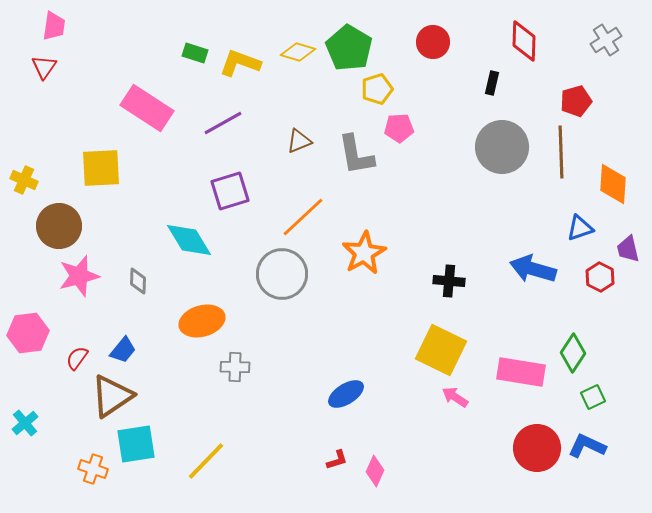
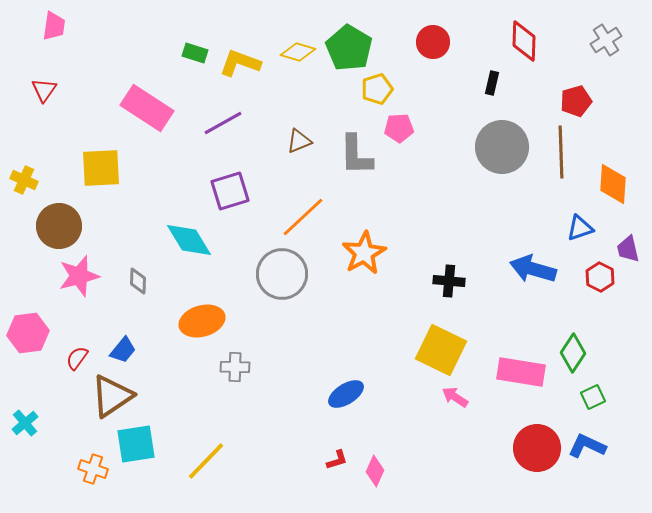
red triangle at (44, 67): moved 23 px down
gray L-shape at (356, 155): rotated 9 degrees clockwise
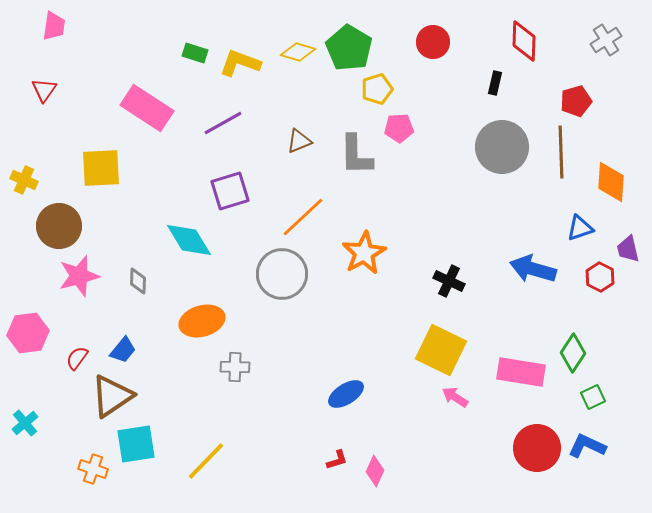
black rectangle at (492, 83): moved 3 px right
orange diamond at (613, 184): moved 2 px left, 2 px up
black cross at (449, 281): rotated 20 degrees clockwise
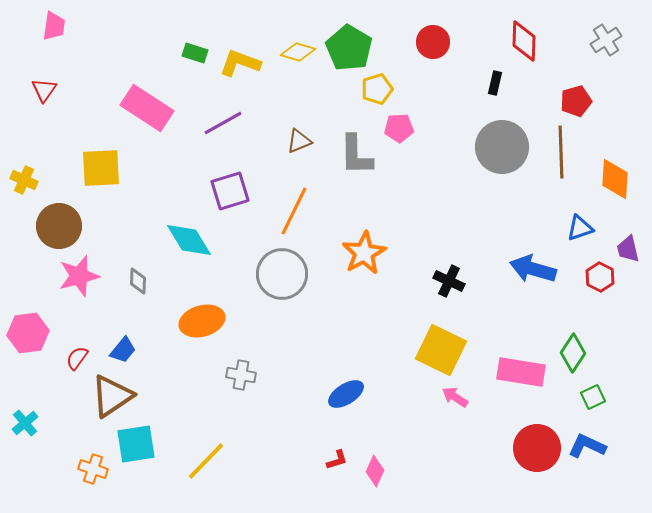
orange diamond at (611, 182): moved 4 px right, 3 px up
orange line at (303, 217): moved 9 px left, 6 px up; rotated 21 degrees counterclockwise
gray cross at (235, 367): moved 6 px right, 8 px down; rotated 8 degrees clockwise
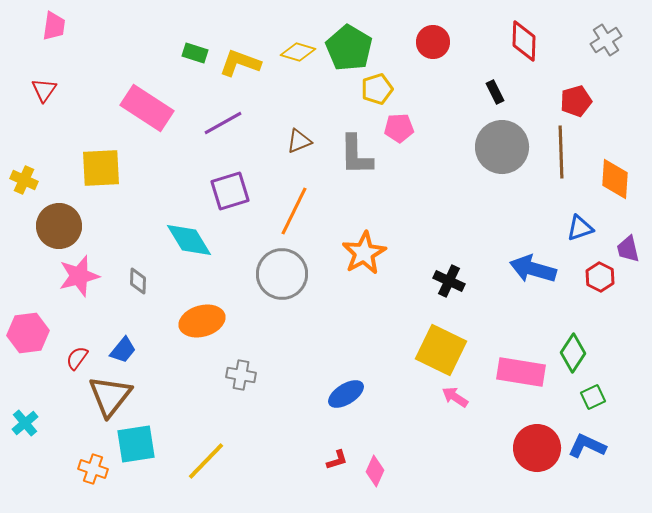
black rectangle at (495, 83): moved 9 px down; rotated 40 degrees counterclockwise
brown triangle at (112, 396): moved 2 px left; rotated 18 degrees counterclockwise
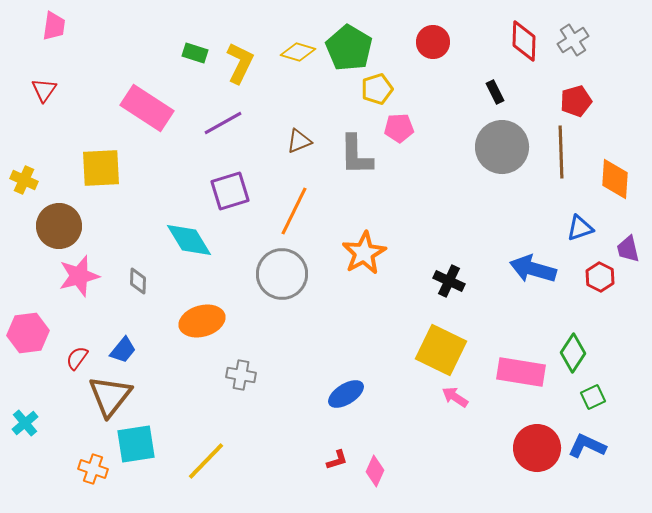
gray cross at (606, 40): moved 33 px left
yellow L-shape at (240, 63): rotated 96 degrees clockwise
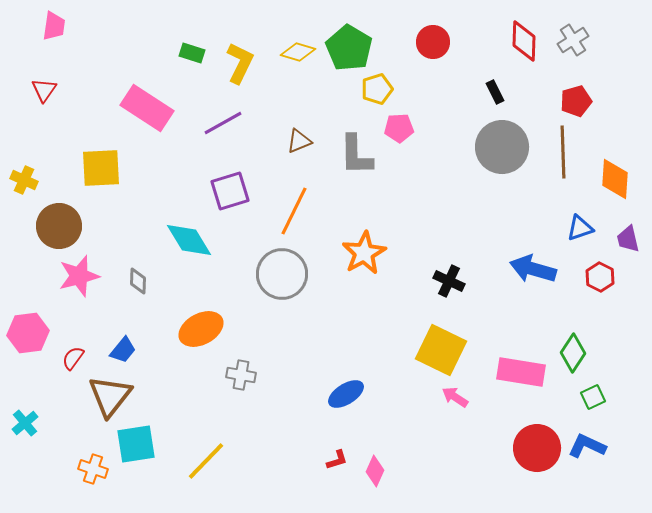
green rectangle at (195, 53): moved 3 px left
brown line at (561, 152): moved 2 px right
purple trapezoid at (628, 249): moved 10 px up
orange ellipse at (202, 321): moved 1 px left, 8 px down; rotated 12 degrees counterclockwise
red semicircle at (77, 358): moved 4 px left
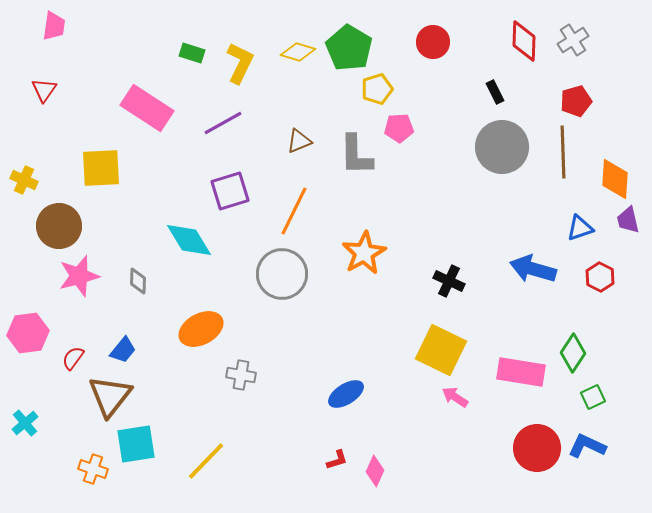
purple trapezoid at (628, 239): moved 19 px up
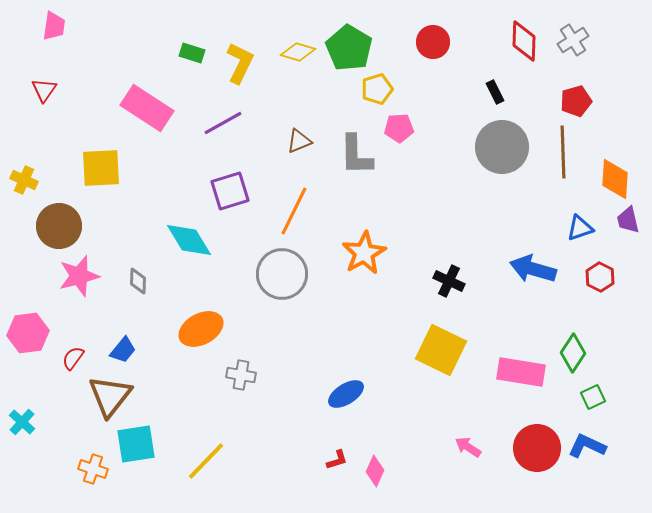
pink arrow at (455, 397): moved 13 px right, 50 px down
cyan cross at (25, 423): moved 3 px left, 1 px up; rotated 8 degrees counterclockwise
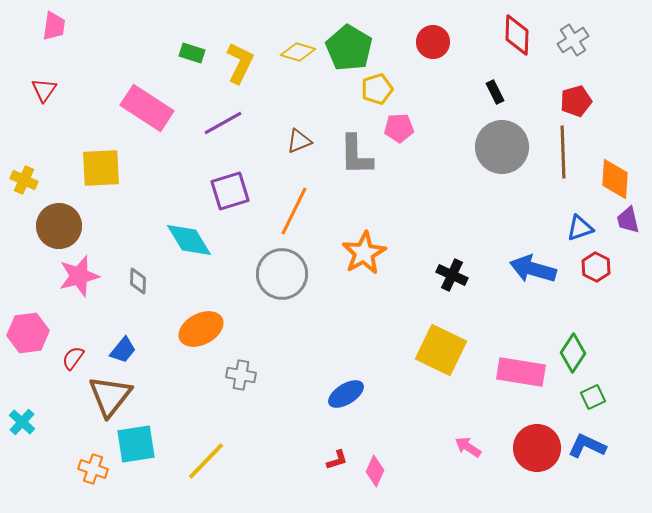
red diamond at (524, 41): moved 7 px left, 6 px up
red hexagon at (600, 277): moved 4 px left, 10 px up
black cross at (449, 281): moved 3 px right, 6 px up
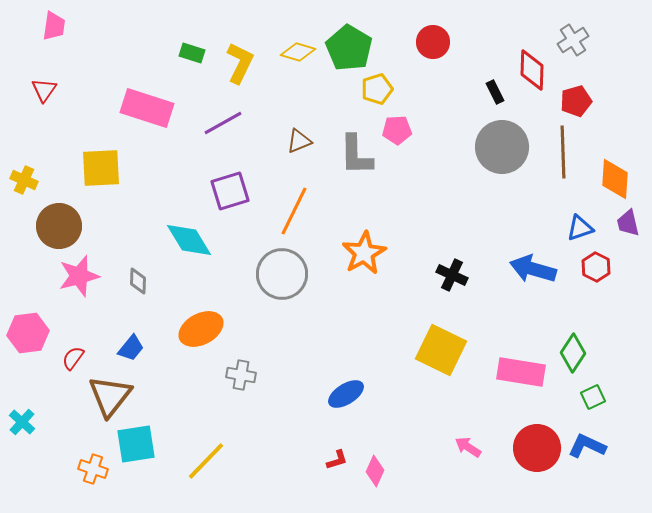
red diamond at (517, 35): moved 15 px right, 35 px down
pink rectangle at (147, 108): rotated 15 degrees counterclockwise
pink pentagon at (399, 128): moved 2 px left, 2 px down
purple trapezoid at (628, 220): moved 3 px down
blue trapezoid at (123, 350): moved 8 px right, 2 px up
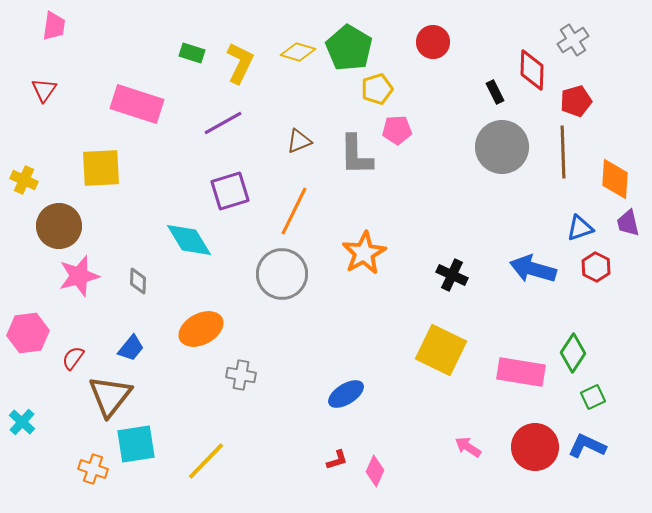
pink rectangle at (147, 108): moved 10 px left, 4 px up
red circle at (537, 448): moved 2 px left, 1 px up
